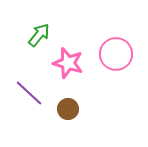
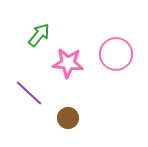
pink star: rotated 12 degrees counterclockwise
brown circle: moved 9 px down
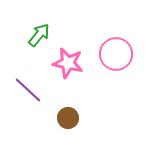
pink star: rotated 8 degrees clockwise
purple line: moved 1 px left, 3 px up
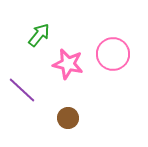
pink circle: moved 3 px left
pink star: moved 1 px down
purple line: moved 6 px left
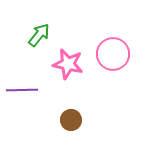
purple line: rotated 44 degrees counterclockwise
brown circle: moved 3 px right, 2 px down
